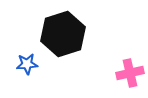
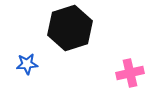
black hexagon: moved 7 px right, 6 px up
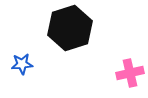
blue star: moved 5 px left
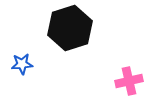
pink cross: moved 1 px left, 8 px down
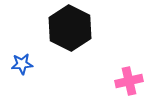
black hexagon: rotated 15 degrees counterclockwise
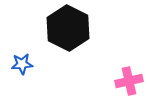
black hexagon: moved 2 px left
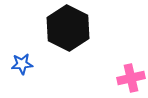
pink cross: moved 2 px right, 3 px up
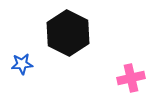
black hexagon: moved 5 px down
